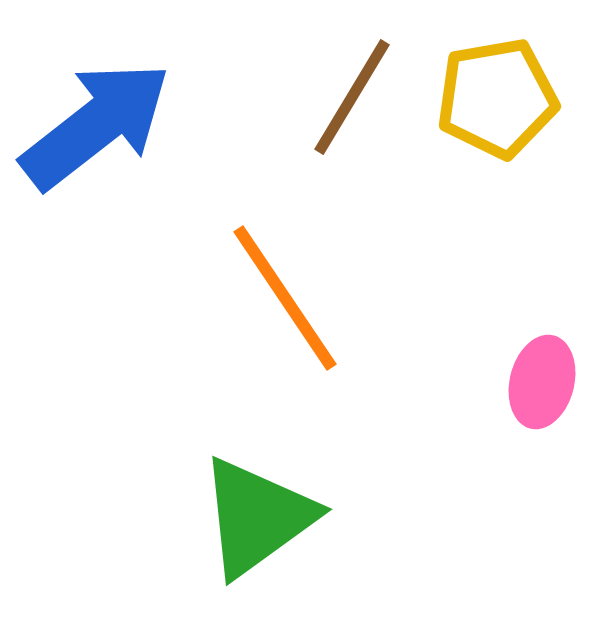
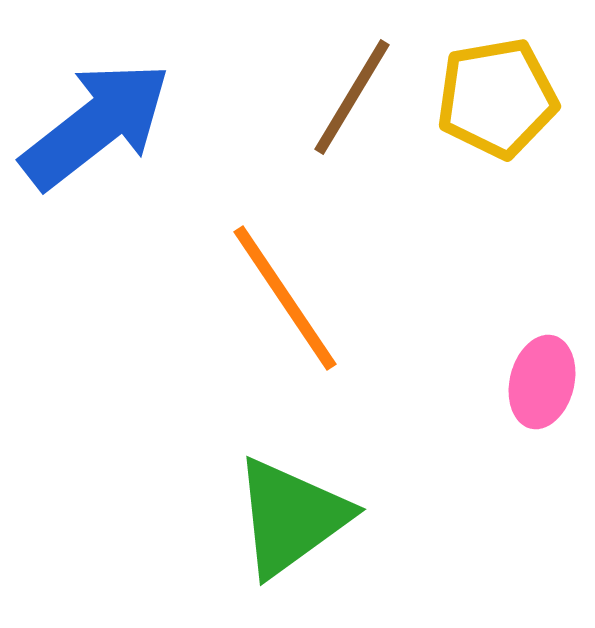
green triangle: moved 34 px right
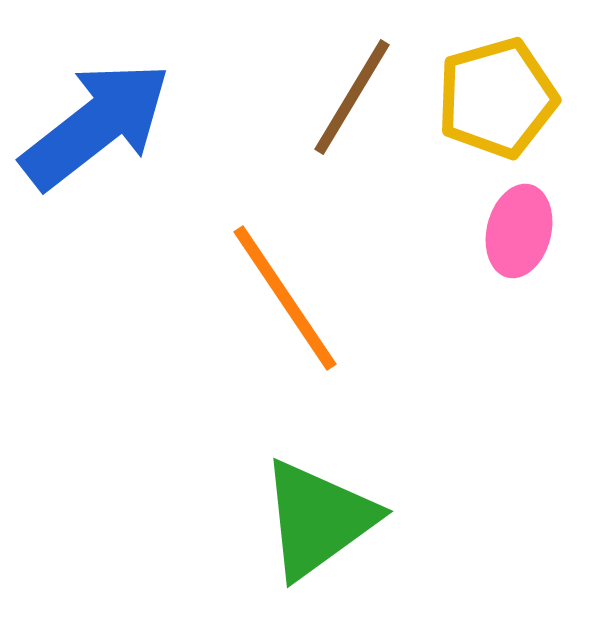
yellow pentagon: rotated 6 degrees counterclockwise
pink ellipse: moved 23 px left, 151 px up
green triangle: moved 27 px right, 2 px down
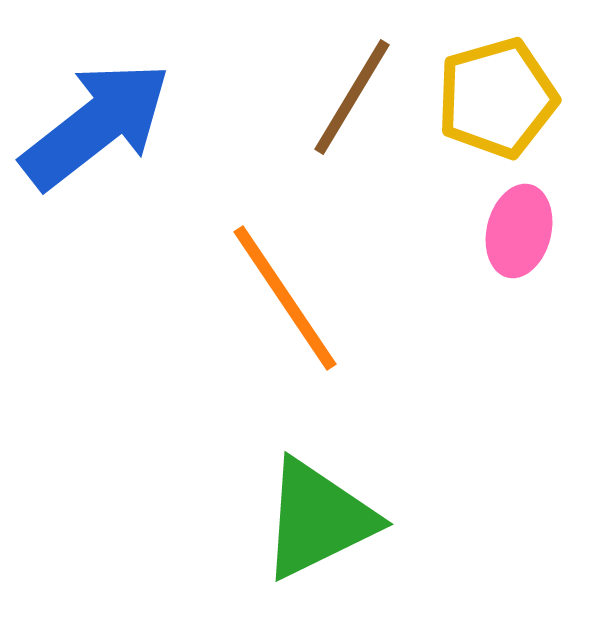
green triangle: rotated 10 degrees clockwise
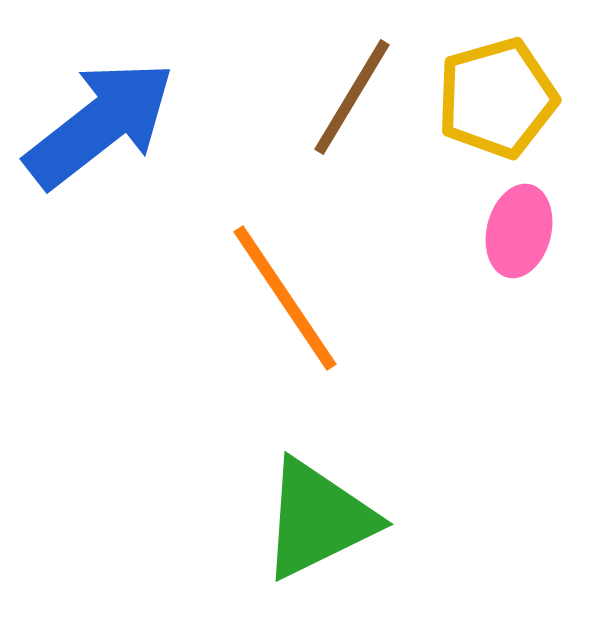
blue arrow: moved 4 px right, 1 px up
